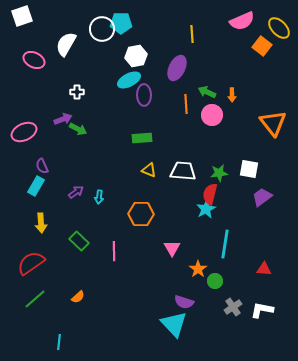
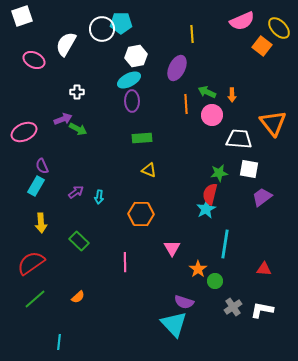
purple ellipse at (144, 95): moved 12 px left, 6 px down
white trapezoid at (183, 171): moved 56 px right, 32 px up
pink line at (114, 251): moved 11 px right, 11 px down
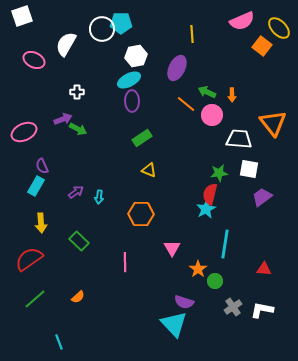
orange line at (186, 104): rotated 48 degrees counterclockwise
green rectangle at (142, 138): rotated 30 degrees counterclockwise
red semicircle at (31, 263): moved 2 px left, 4 px up
cyan line at (59, 342): rotated 28 degrees counterclockwise
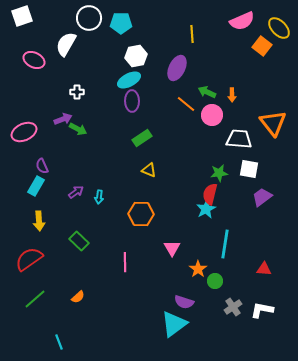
white circle at (102, 29): moved 13 px left, 11 px up
yellow arrow at (41, 223): moved 2 px left, 2 px up
cyan triangle at (174, 324): rotated 36 degrees clockwise
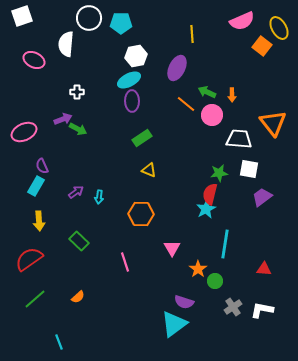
yellow ellipse at (279, 28): rotated 15 degrees clockwise
white semicircle at (66, 44): rotated 25 degrees counterclockwise
pink line at (125, 262): rotated 18 degrees counterclockwise
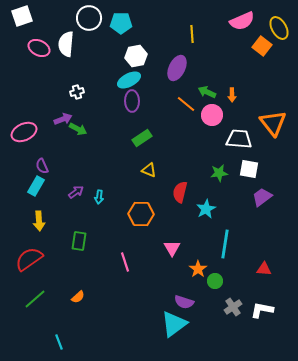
pink ellipse at (34, 60): moved 5 px right, 12 px up
white cross at (77, 92): rotated 16 degrees counterclockwise
red semicircle at (210, 194): moved 30 px left, 2 px up
green rectangle at (79, 241): rotated 54 degrees clockwise
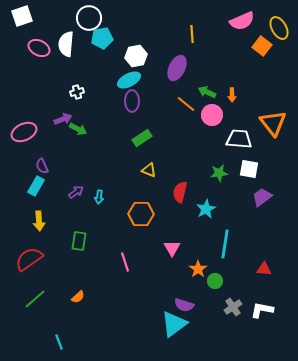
cyan pentagon at (121, 23): moved 19 px left, 15 px down; rotated 10 degrees counterclockwise
purple semicircle at (184, 302): moved 3 px down
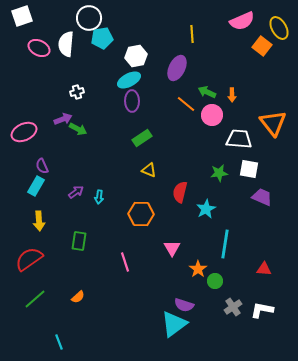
purple trapezoid at (262, 197): rotated 60 degrees clockwise
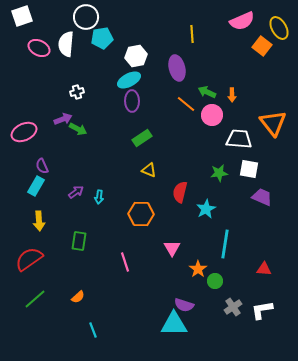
white circle at (89, 18): moved 3 px left, 1 px up
purple ellipse at (177, 68): rotated 40 degrees counterclockwise
white L-shape at (262, 310): rotated 20 degrees counterclockwise
cyan triangle at (174, 324): rotated 36 degrees clockwise
cyan line at (59, 342): moved 34 px right, 12 px up
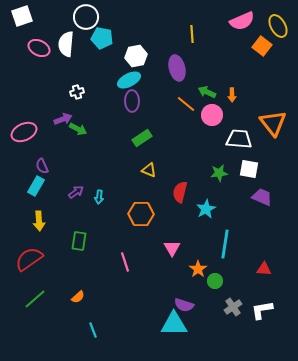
yellow ellipse at (279, 28): moved 1 px left, 2 px up
cyan pentagon at (102, 38): rotated 20 degrees clockwise
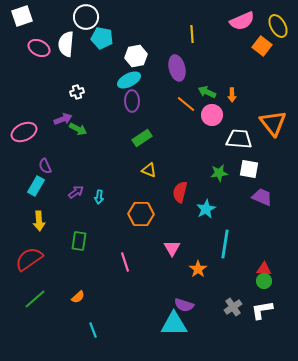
purple semicircle at (42, 166): moved 3 px right
green circle at (215, 281): moved 49 px right
